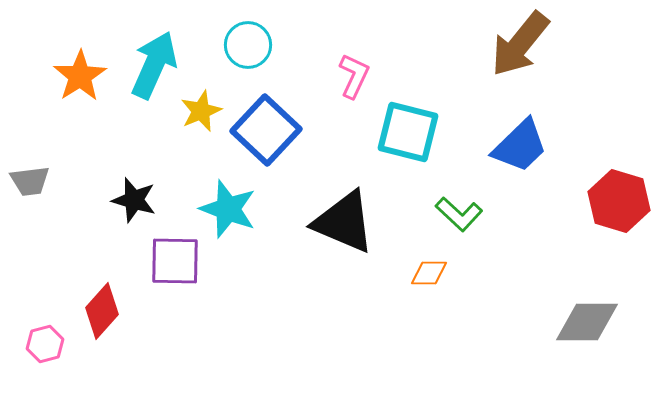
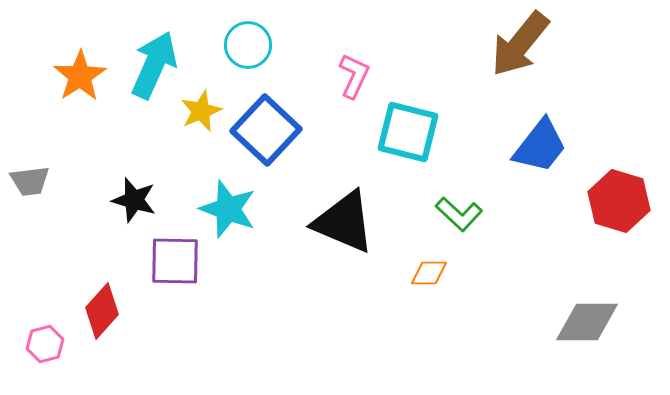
blue trapezoid: moved 20 px right; rotated 8 degrees counterclockwise
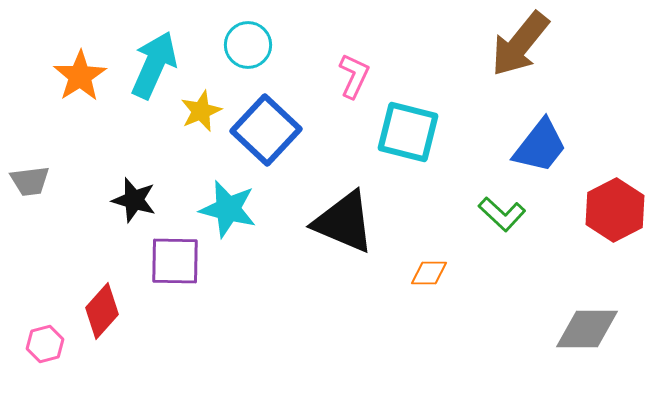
red hexagon: moved 4 px left, 9 px down; rotated 16 degrees clockwise
cyan star: rotated 6 degrees counterclockwise
green L-shape: moved 43 px right
gray diamond: moved 7 px down
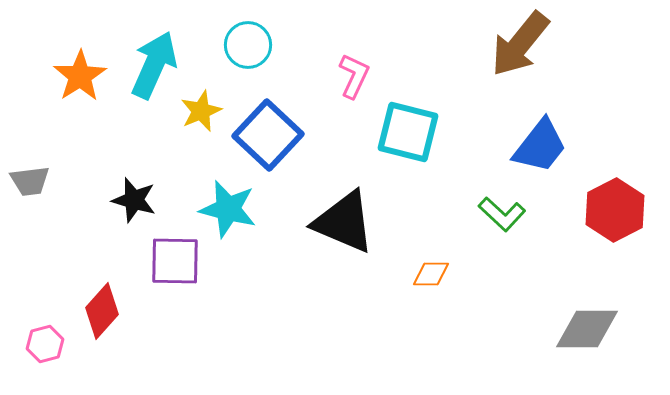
blue square: moved 2 px right, 5 px down
orange diamond: moved 2 px right, 1 px down
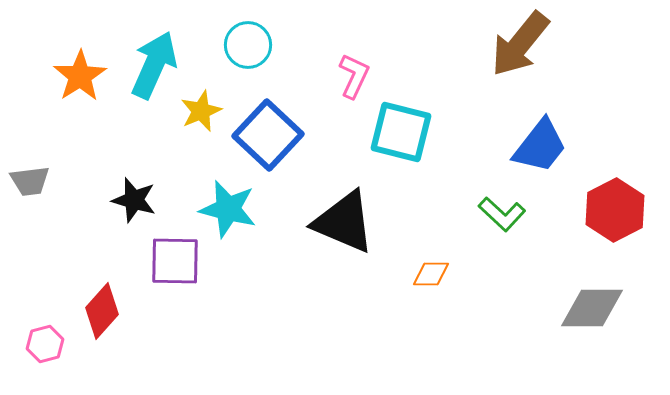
cyan square: moved 7 px left
gray diamond: moved 5 px right, 21 px up
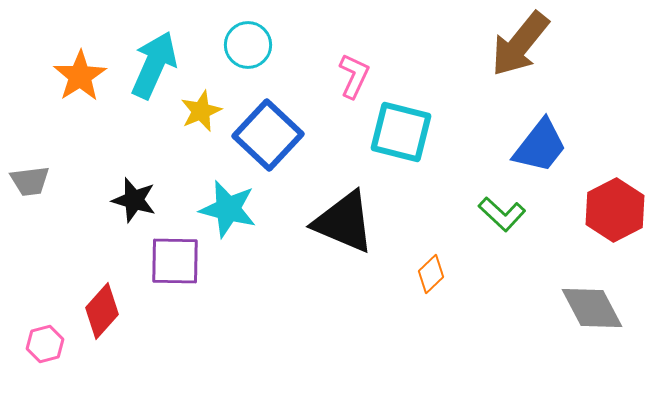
orange diamond: rotated 45 degrees counterclockwise
gray diamond: rotated 62 degrees clockwise
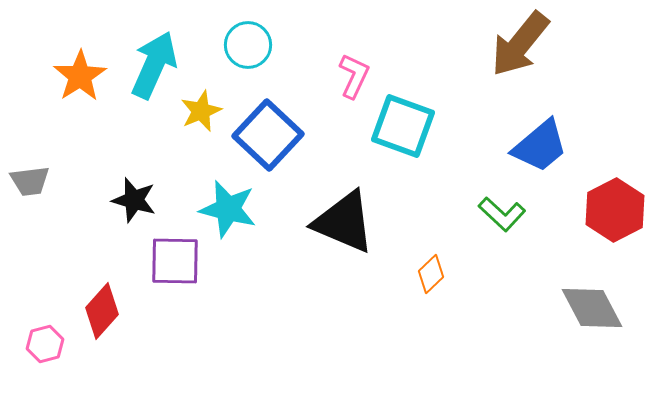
cyan square: moved 2 px right, 6 px up; rotated 6 degrees clockwise
blue trapezoid: rotated 12 degrees clockwise
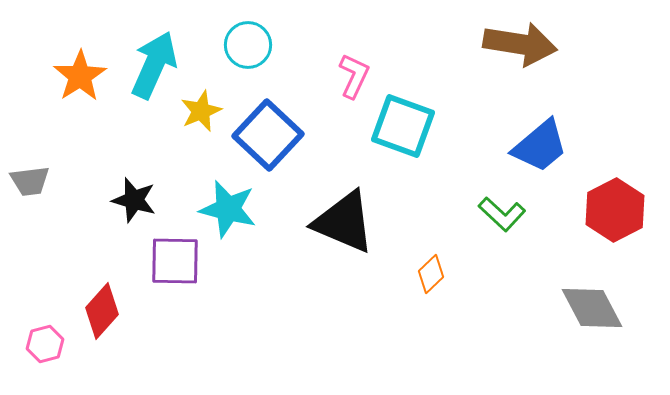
brown arrow: rotated 120 degrees counterclockwise
